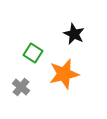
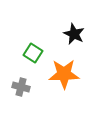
orange star: rotated 12 degrees clockwise
gray cross: rotated 24 degrees counterclockwise
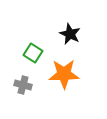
black star: moved 4 px left
gray cross: moved 2 px right, 2 px up
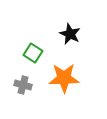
orange star: moved 4 px down
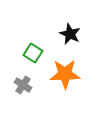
orange star: moved 1 px right, 4 px up
gray cross: rotated 18 degrees clockwise
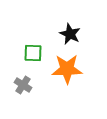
green square: rotated 30 degrees counterclockwise
orange star: moved 2 px right, 5 px up
